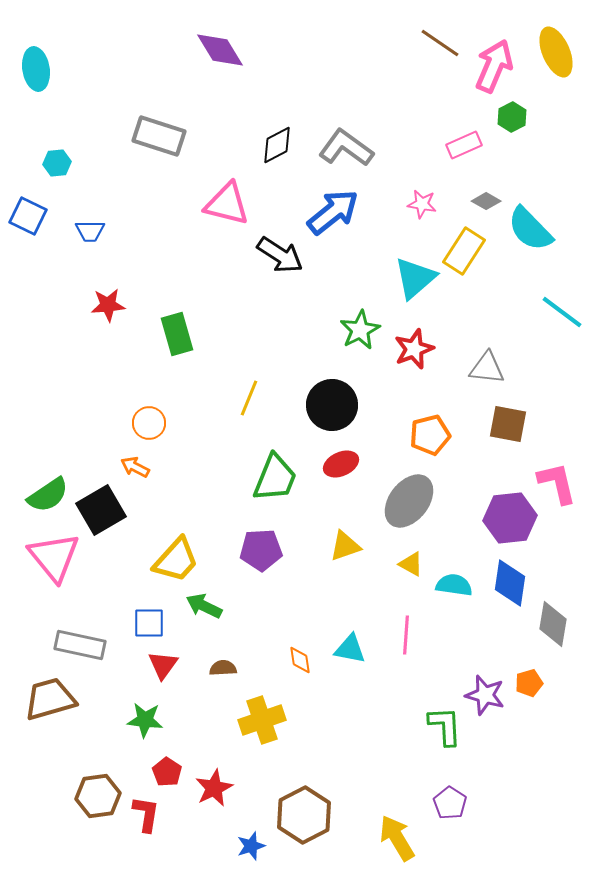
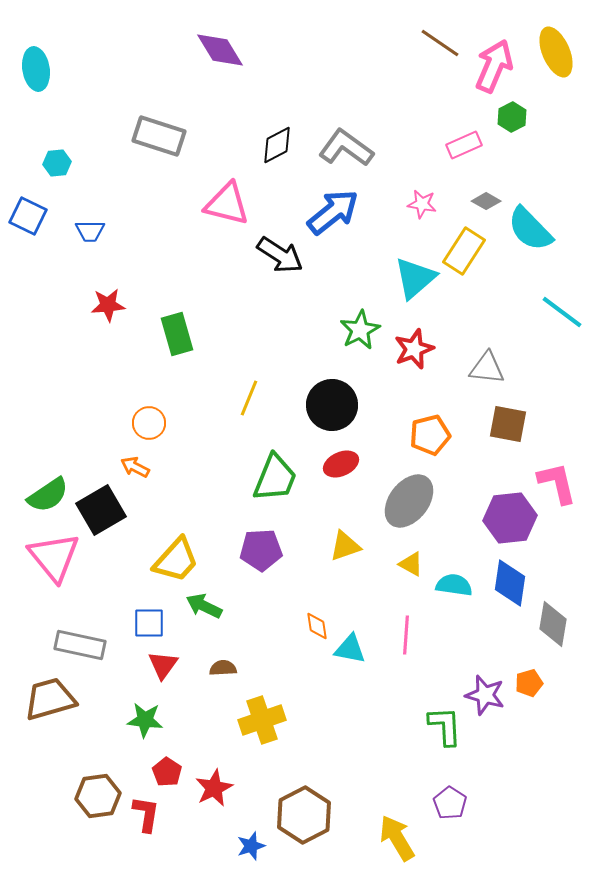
orange diamond at (300, 660): moved 17 px right, 34 px up
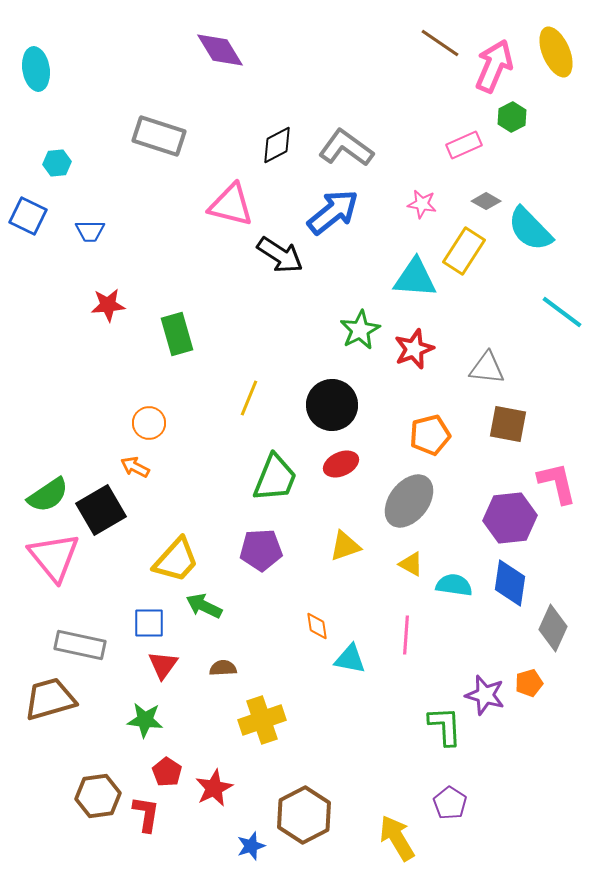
pink triangle at (227, 204): moved 4 px right, 1 px down
cyan triangle at (415, 278): rotated 45 degrees clockwise
gray diamond at (553, 624): moved 4 px down; rotated 15 degrees clockwise
cyan triangle at (350, 649): moved 10 px down
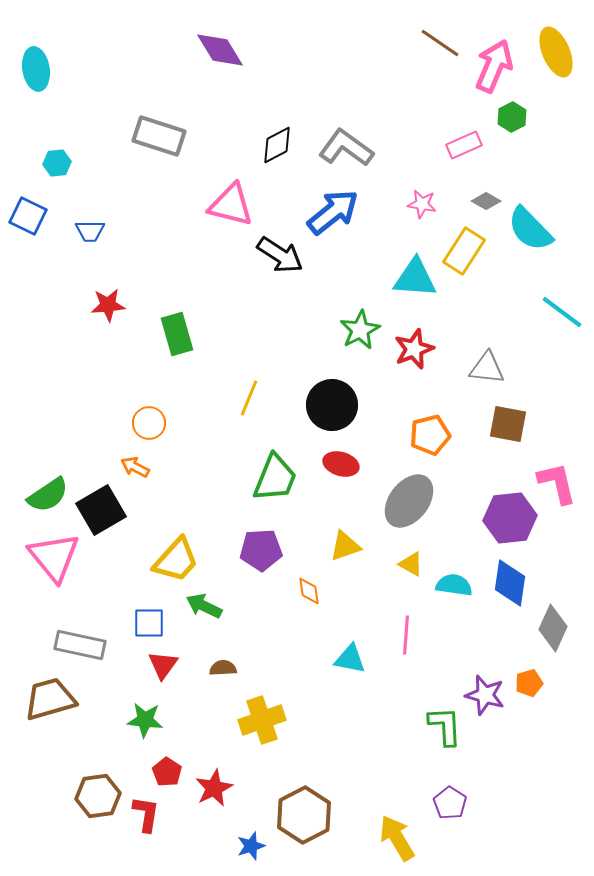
red ellipse at (341, 464): rotated 40 degrees clockwise
orange diamond at (317, 626): moved 8 px left, 35 px up
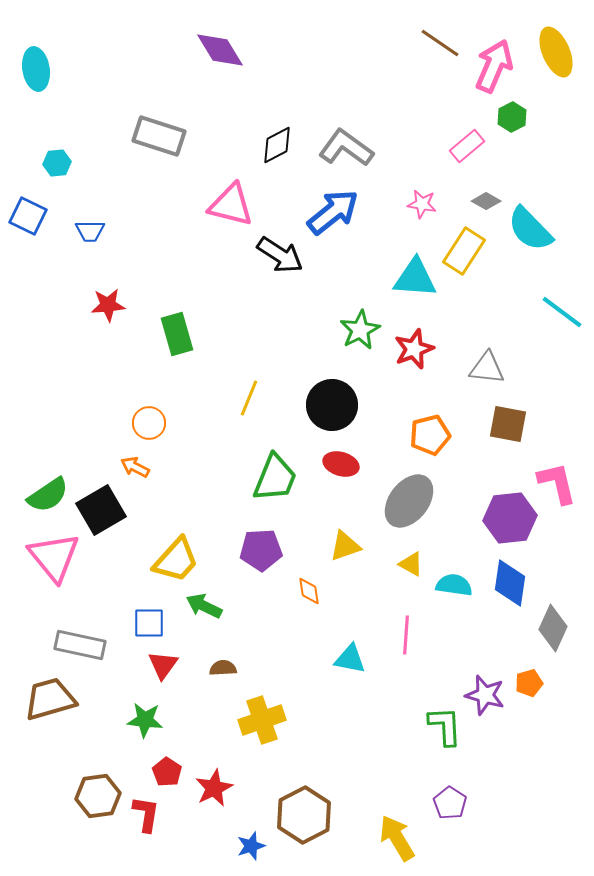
pink rectangle at (464, 145): moved 3 px right, 1 px down; rotated 16 degrees counterclockwise
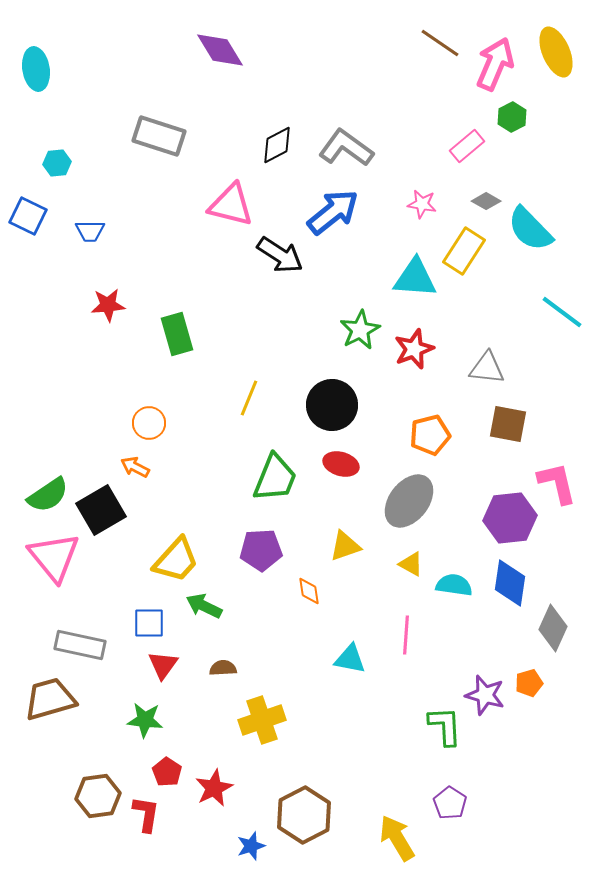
pink arrow at (494, 66): moved 1 px right, 2 px up
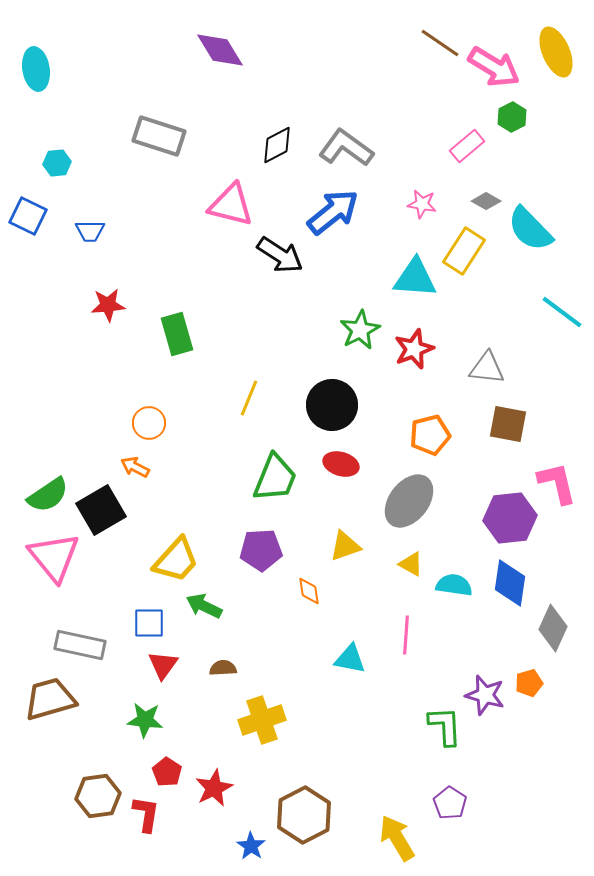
pink arrow at (495, 64): moved 1 px left, 3 px down; rotated 98 degrees clockwise
blue star at (251, 846): rotated 20 degrees counterclockwise
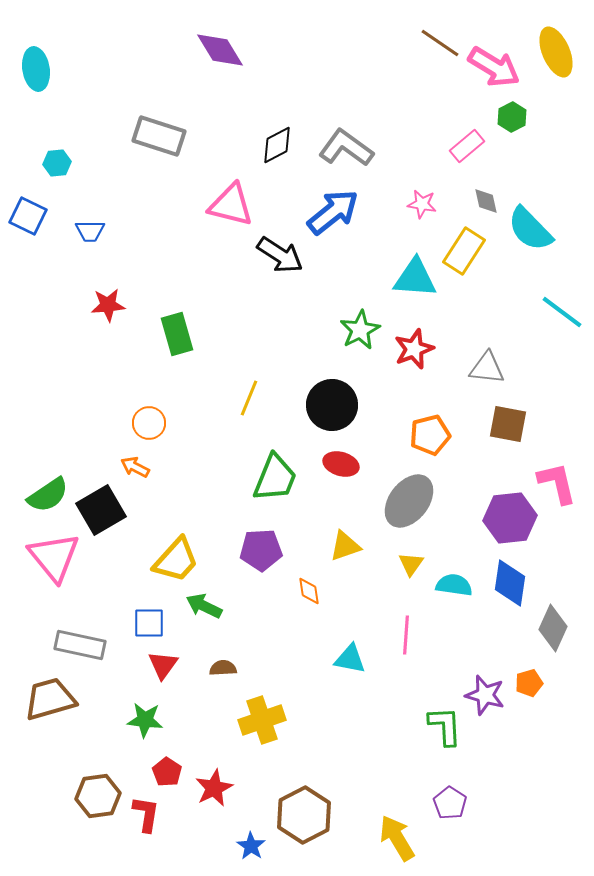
gray diamond at (486, 201): rotated 48 degrees clockwise
yellow triangle at (411, 564): rotated 36 degrees clockwise
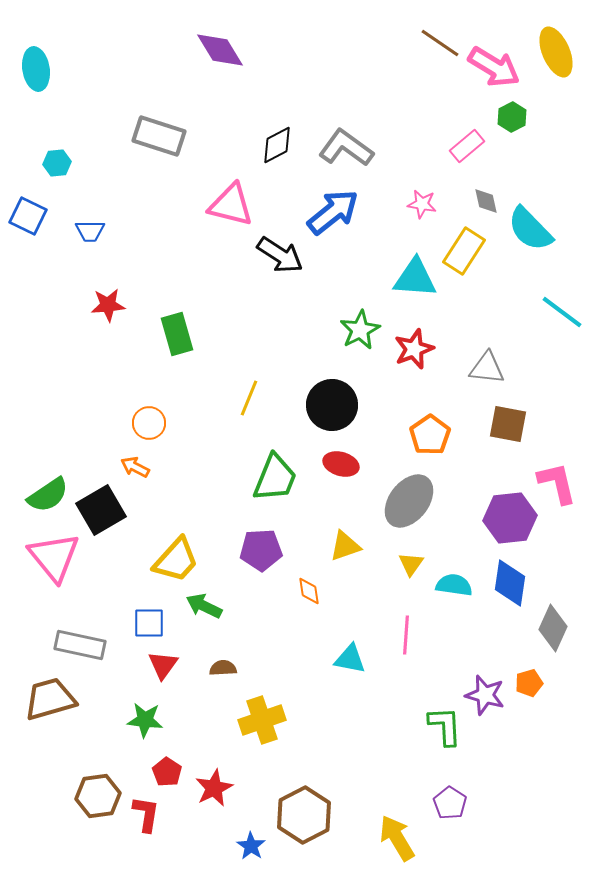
orange pentagon at (430, 435): rotated 21 degrees counterclockwise
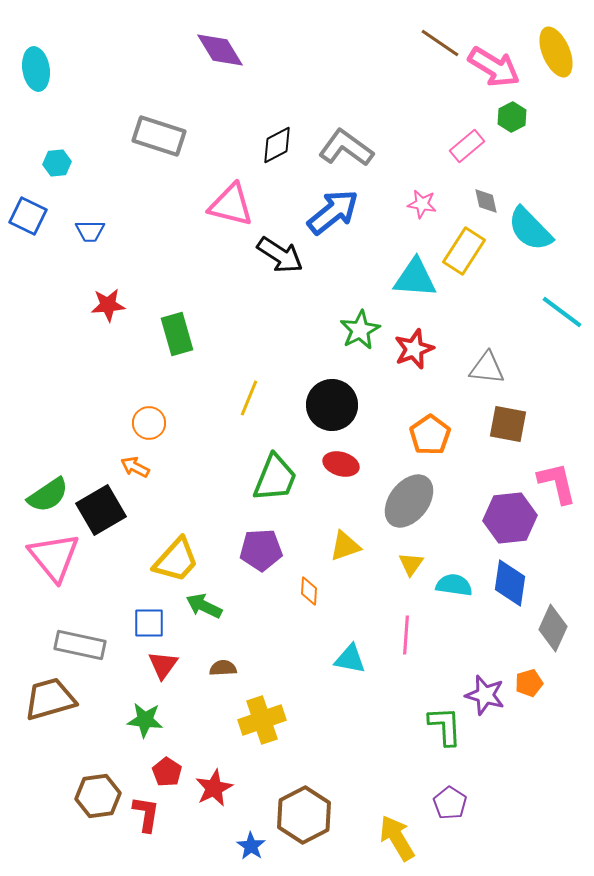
orange diamond at (309, 591): rotated 12 degrees clockwise
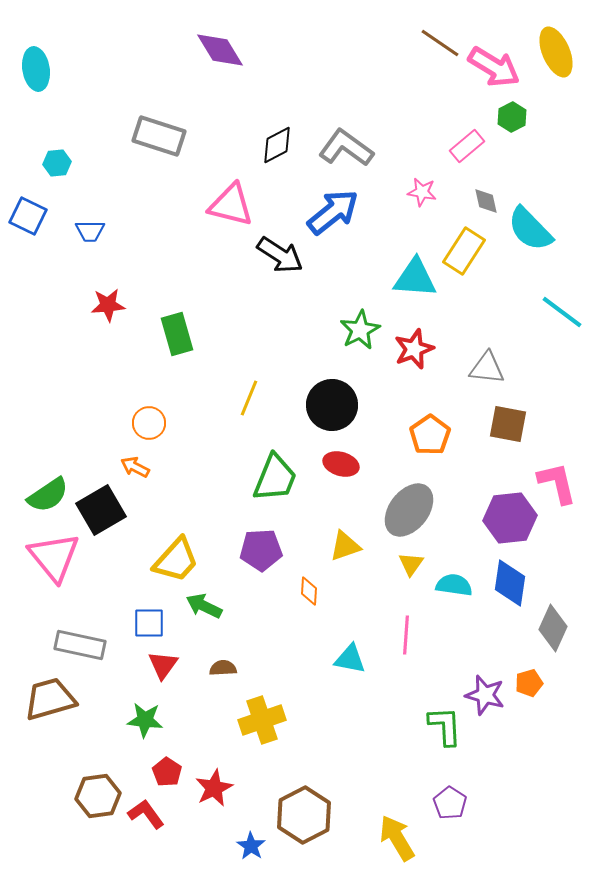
pink star at (422, 204): moved 12 px up
gray ellipse at (409, 501): moved 9 px down
red L-shape at (146, 814): rotated 45 degrees counterclockwise
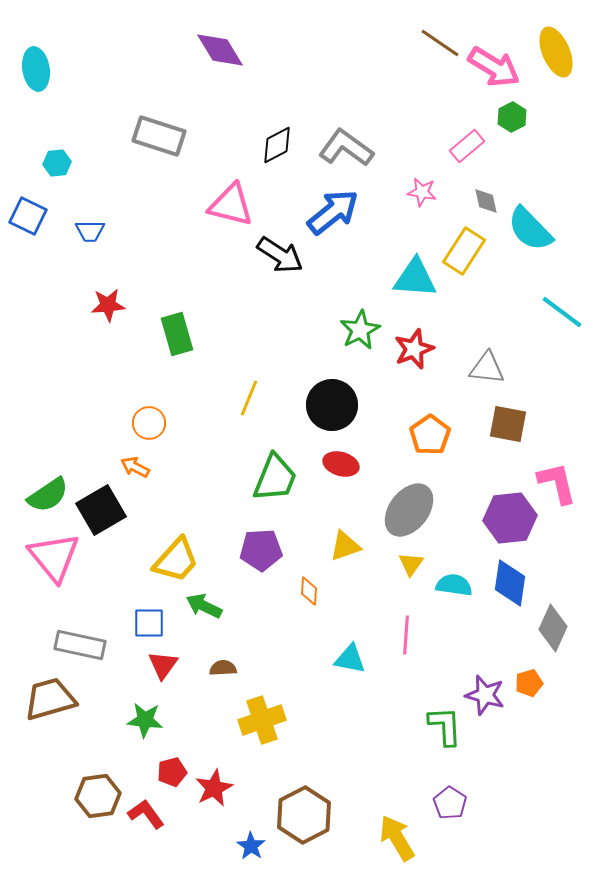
red pentagon at (167, 772): moved 5 px right; rotated 24 degrees clockwise
